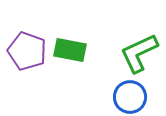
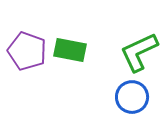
green L-shape: moved 1 px up
blue circle: moved 2 px right
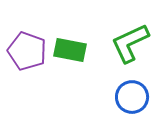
green L-shape: moved 9 px left, 9 px up
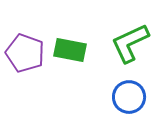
purple pentagon: moved 2 px left, 2 px down
blue circle: moved 3 px left
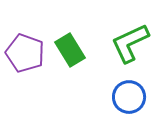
green rectangle: rotated 48 degrees clockwise
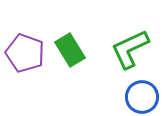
green L-shape: moved 6 px down
blue circle: moved 13 px right
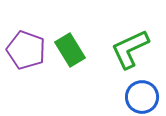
purple pentagon: moved 1 px right, 3 px up
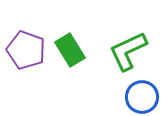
green L-shape: moved 2 px left, 2 px down
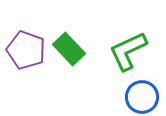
green rectangle: moved 1 px left, 1 px up; rotated 12 degrees counterclockwise
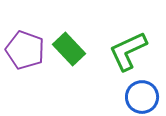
purple pentagon: moved 1 px left
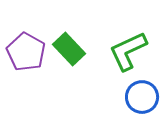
purple pentagon: moved 1 px right, 2 px down; rotated 9 degrees clockwise
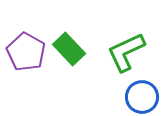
green L-shape: moved 2 px left, 1 px down
